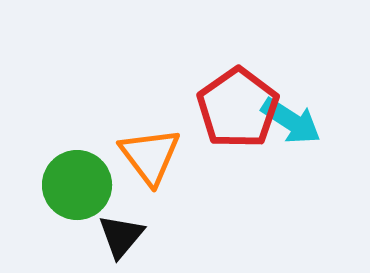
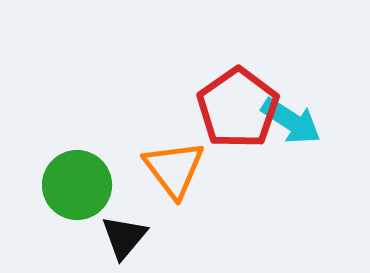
orange triangle: moved 24 px right, 13 px down
black triangle: moved 3 px right, 1 px down
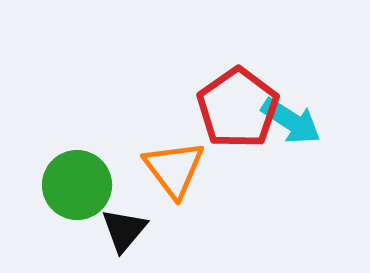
black triangle: moved 7 px up
